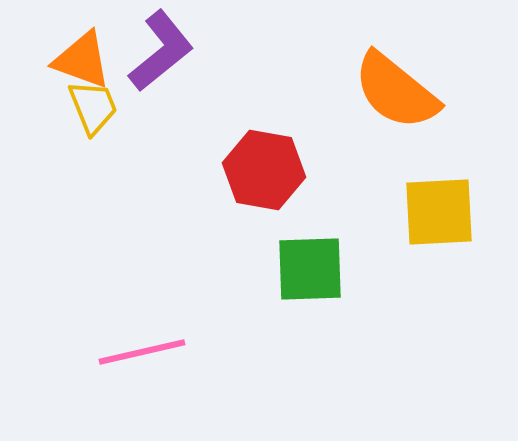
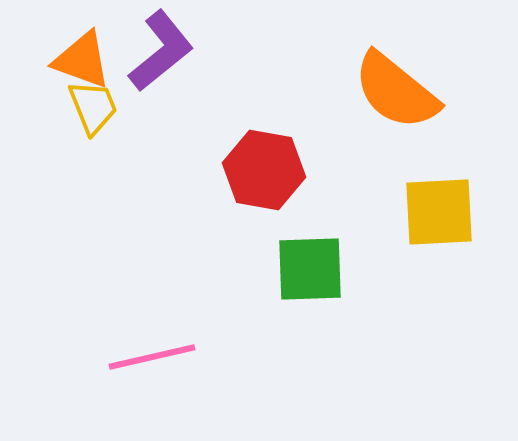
pink line: moved 10 px right, 5 px down
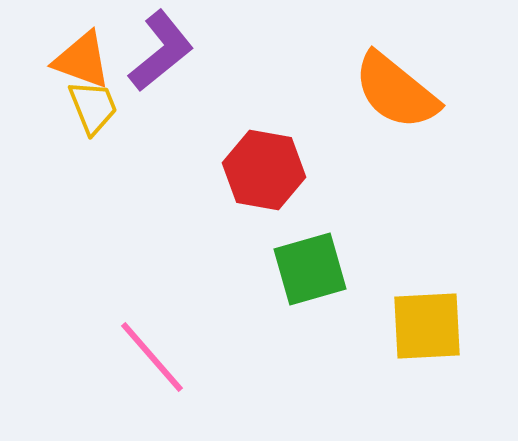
yellow square: moved 12 px left, 114 px down
green square: rotated 14 degrees counterclockwise
pink line: rotated 62 degrees clockwise
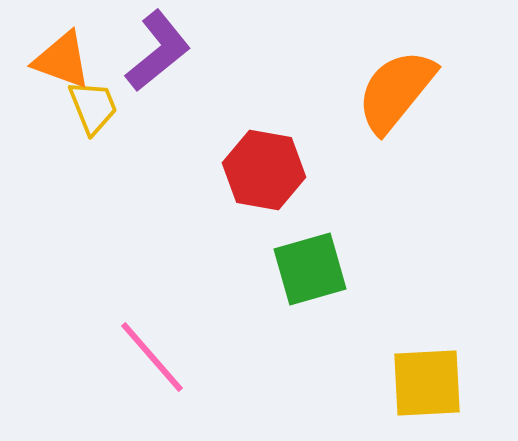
purple L-shape: moved 3 px left
orange triangle: moved 20 px left
orange semicircle: rotated 90 degrees clockwise
yellow square: moved 57 px down
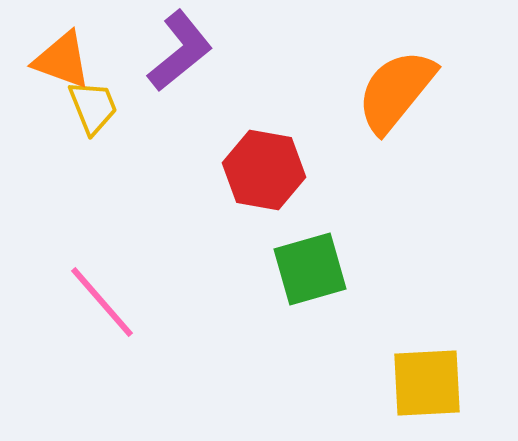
purple L-shape: moved 22 px right
pink line: moved 50 px left, 55 px up
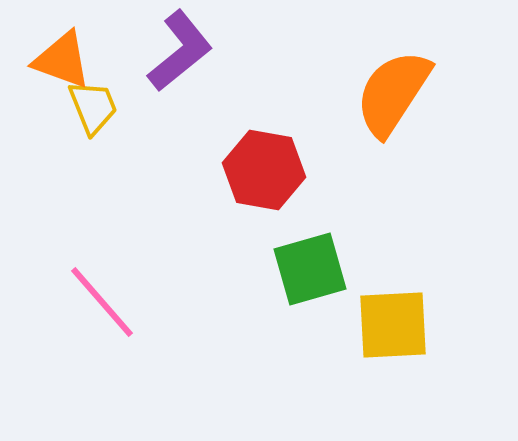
orange semicircle: moved 3 px left, 2 px down; rotated 6 degrees counterclockwise
yellow square: moved 34 px left, 58 px up
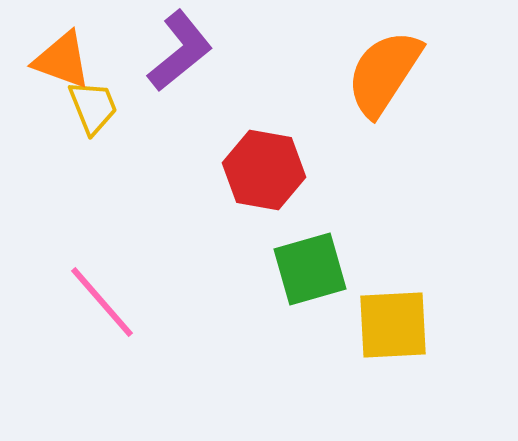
orange semicircle: moved 9 px left, 20 px up
